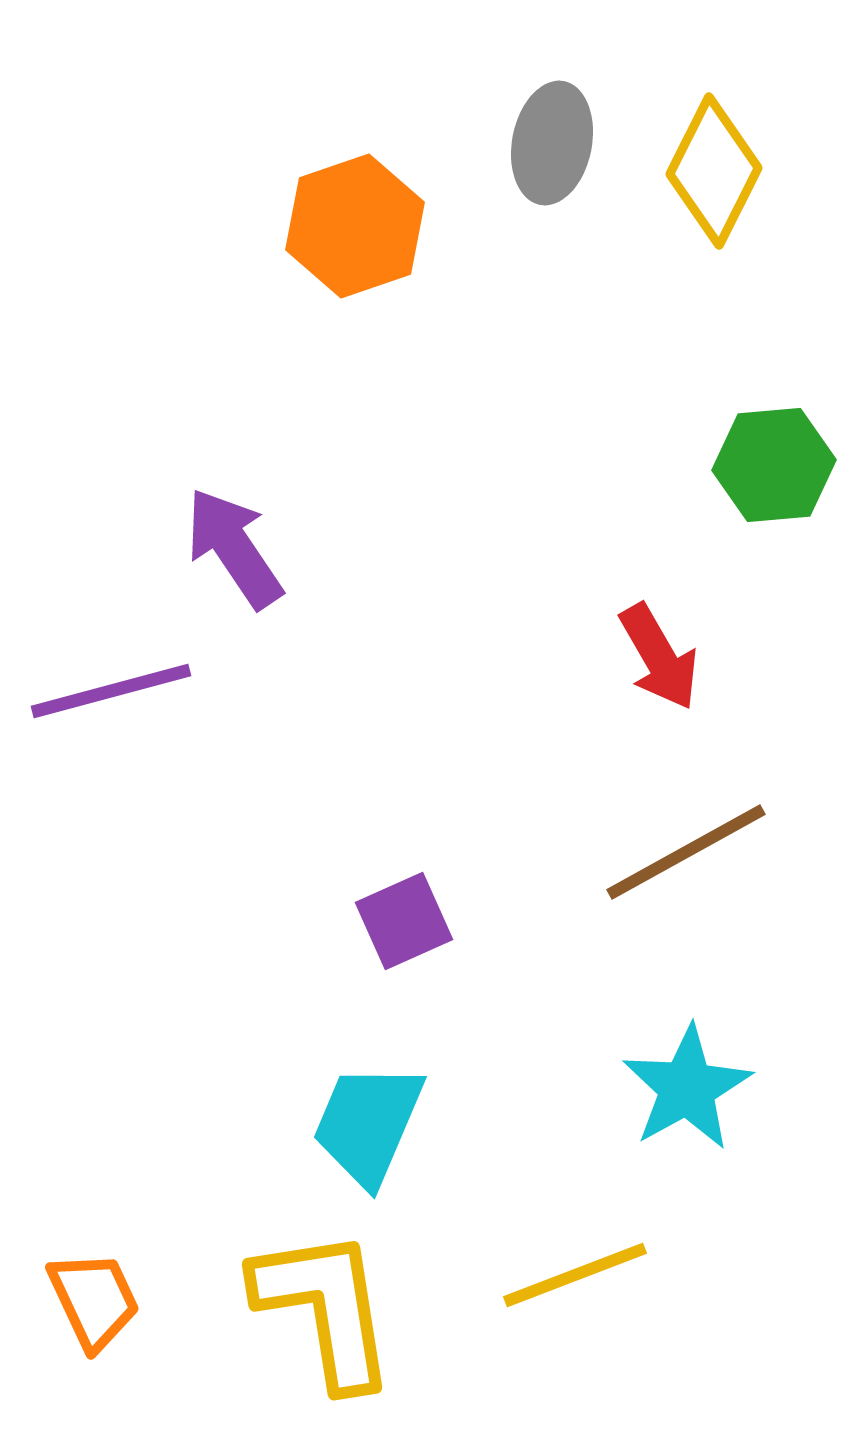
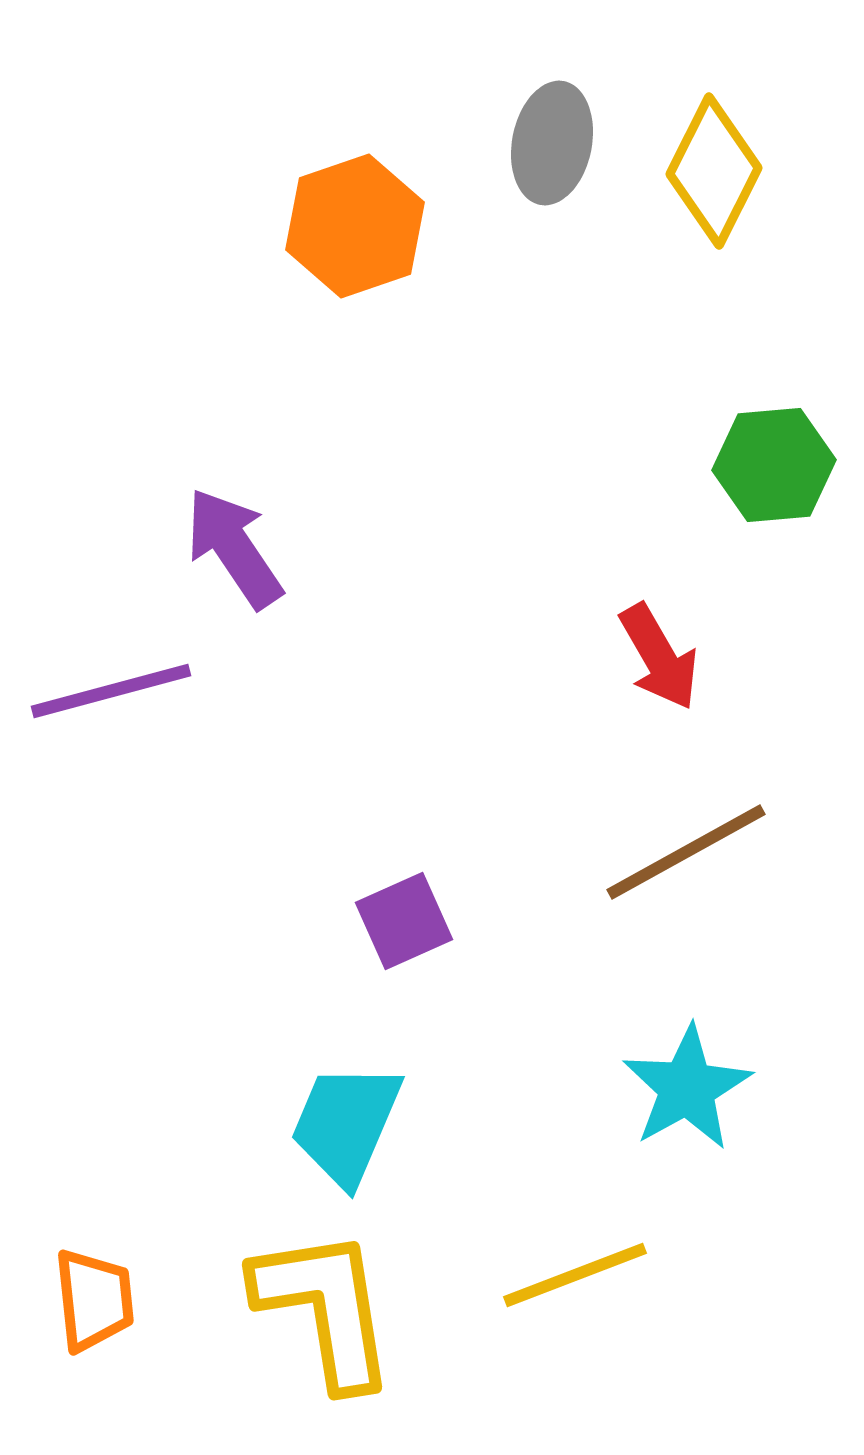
cyan trapezoid: moved 22 px left
orange trapezoid: rotated 19 degrees clockwise
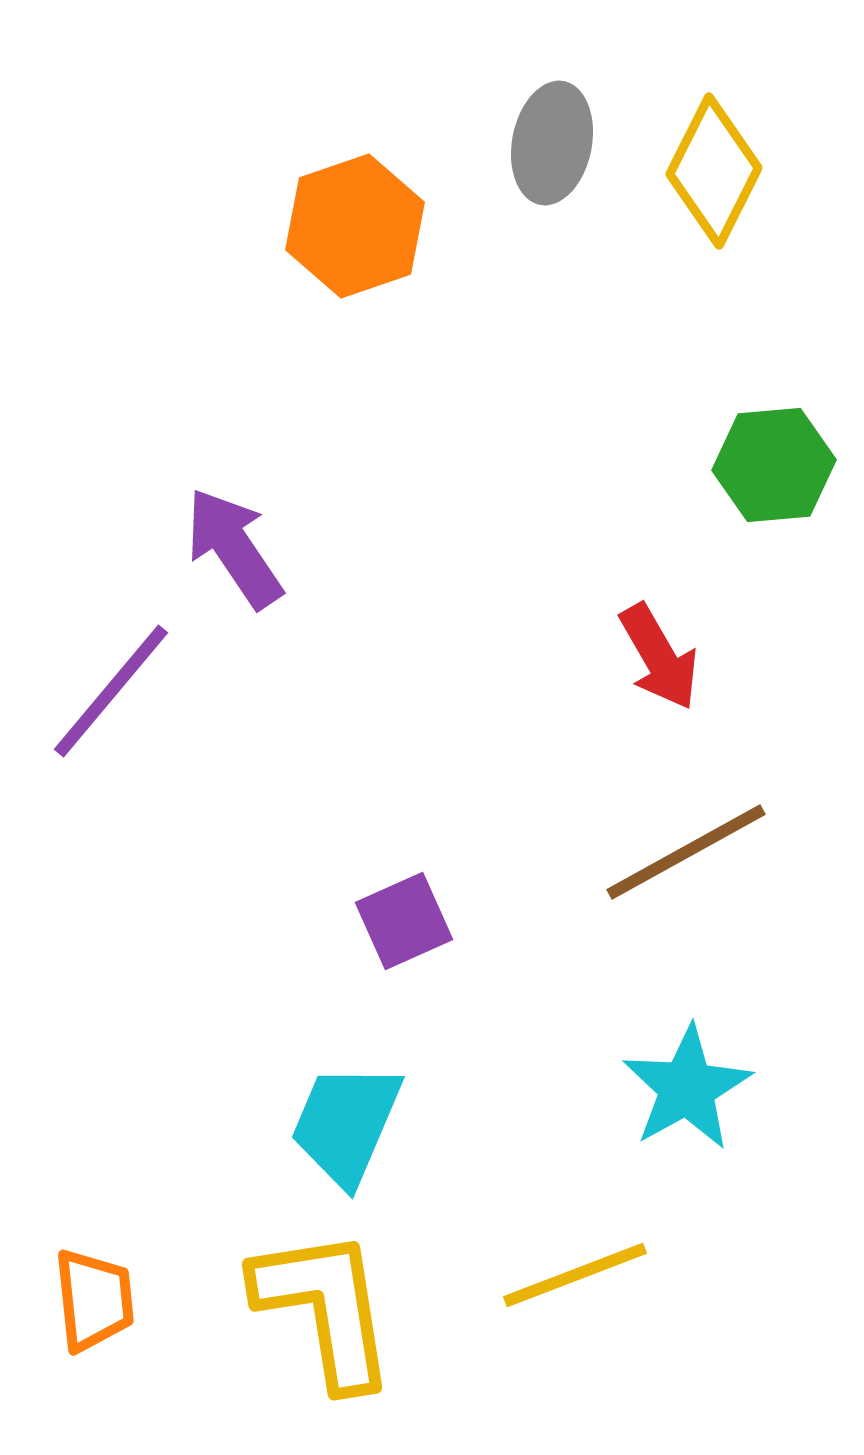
purple line: rotated 35 degrees counterclockwise
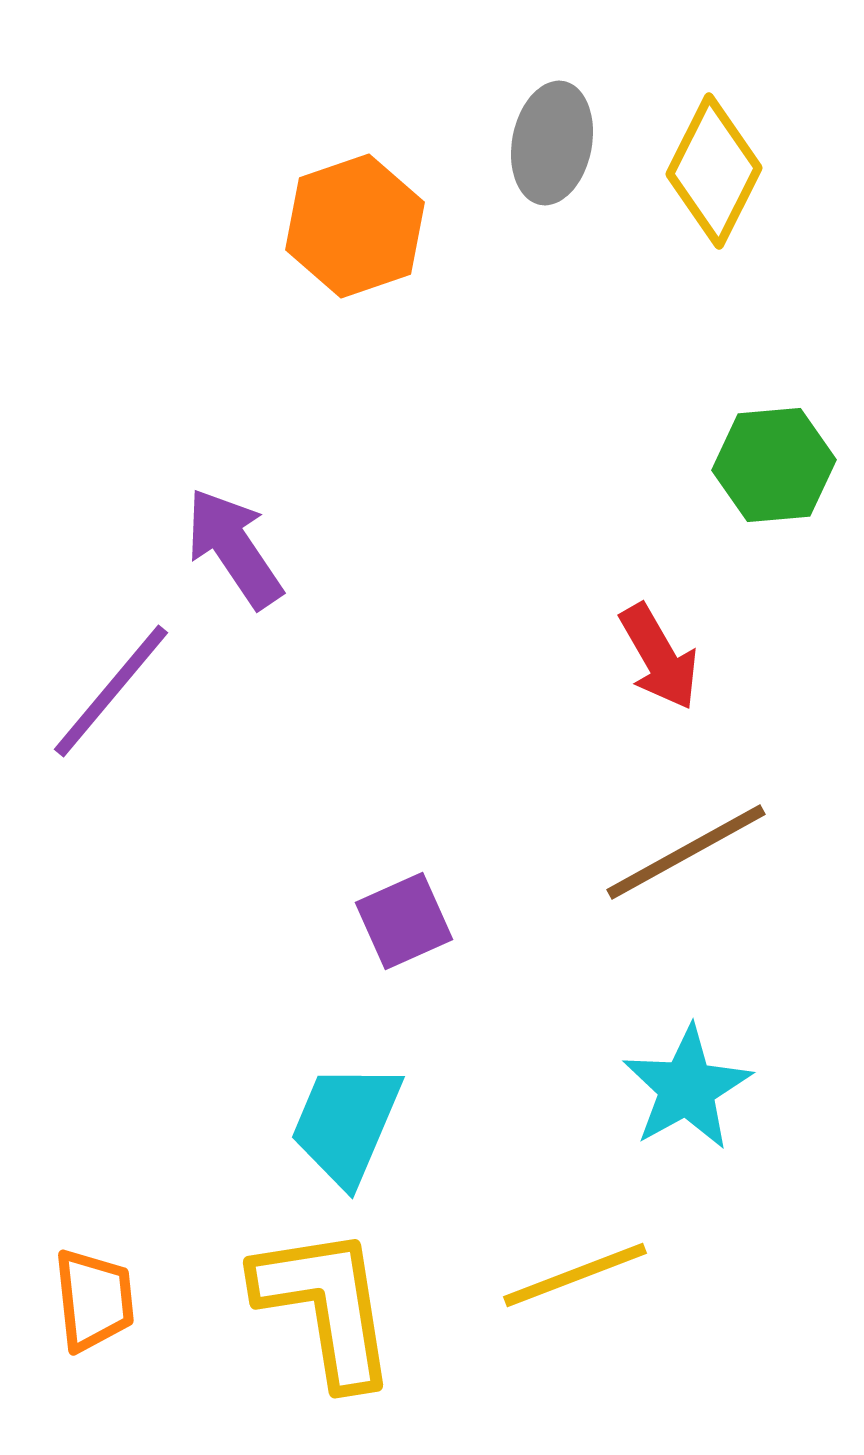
yellow L-shape: moved 1 px right, 2 px up
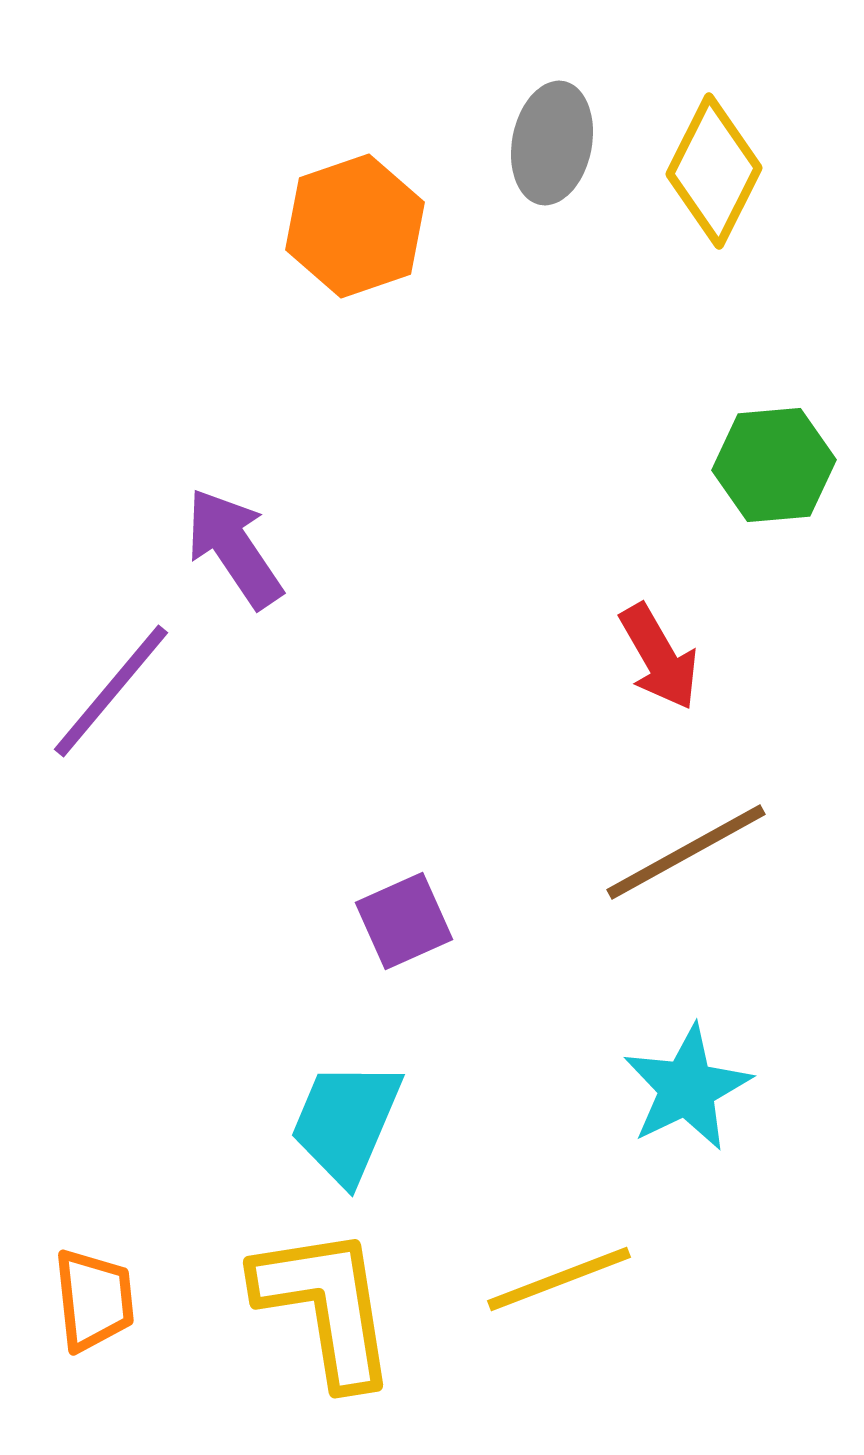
cyan star: rotated 3 degrees clockwise
cyan trapezoid: moved 2 px up
yellow line: moved 16 px left, 4 px down
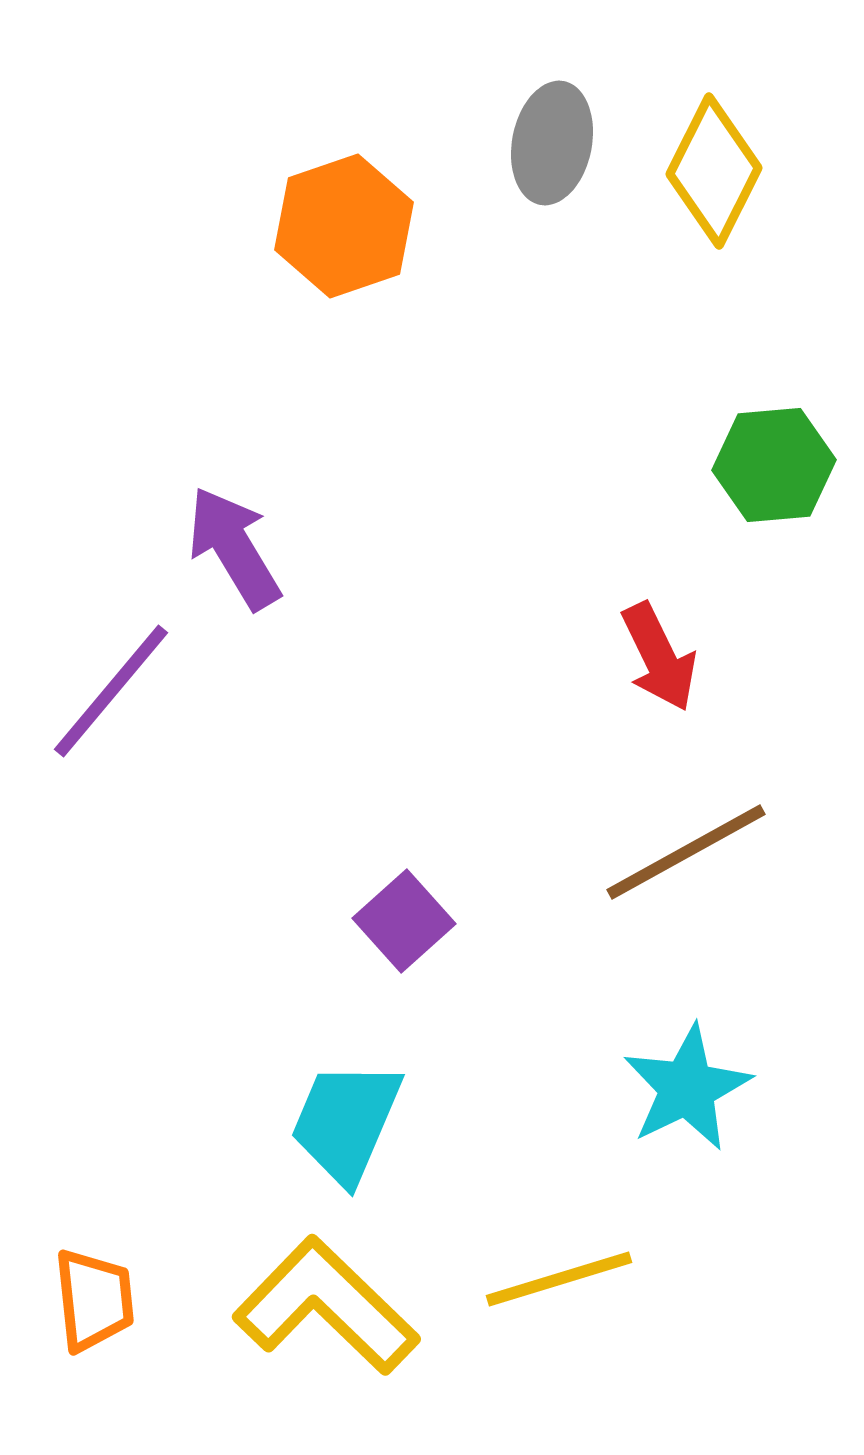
orange hexagon: moved 11 px left
purple arrow: rotated 3 degrees clockwise
red arrow: rotated 4 degrees clockwise
purple square: rotated 18 degrees counterclockwise
yellow line: rotated 4 degrees clockwise
yellow L-shape: rotated 37 degrees counterclockwise
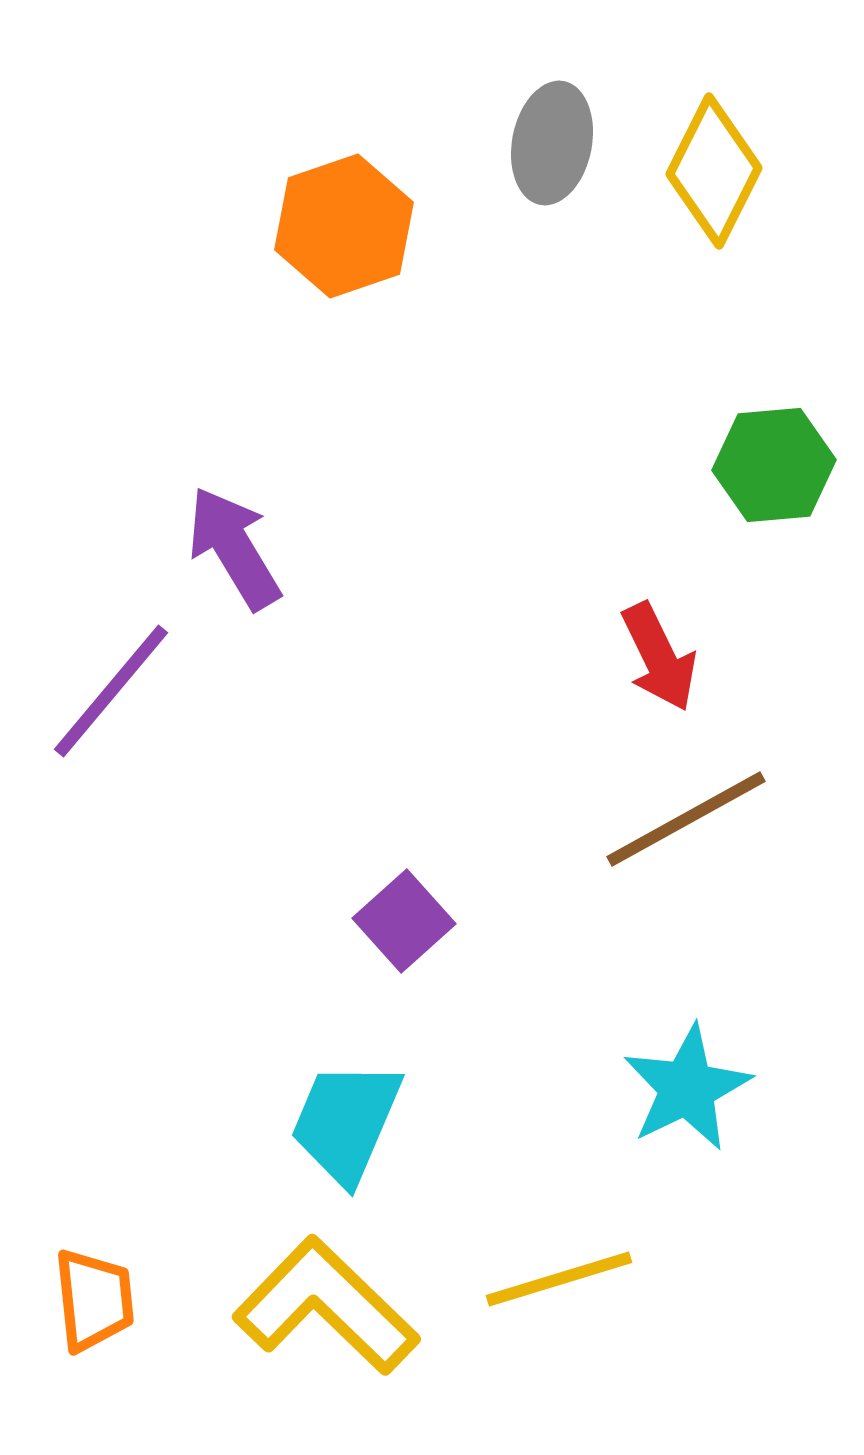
brown line: moved 33 px up
